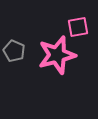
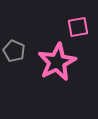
pink star: moved 7 px down; rotated 12 degrees counterclockwise
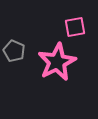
pink square: moved 3 px left
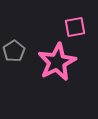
gray pentagon: rotated 15 degrees clockwise
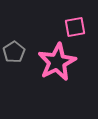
gray pentagon: moved 1 px down
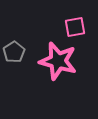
pink star: moved 1 px right, 1 px up; rotated 30 degrees counterclockwise
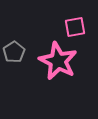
pink star: rotated 12 degrees clockwise
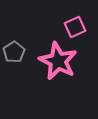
pink square: rotated 15 degrees counterclockwise
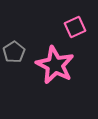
pink star: moved 3 px left, 4 px down
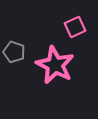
gray pentagon: rotated 20 degrees counterclockwise
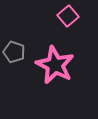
pink square: moved 7 px left, 11 px up; rotated 15 degrees counterclockwise
